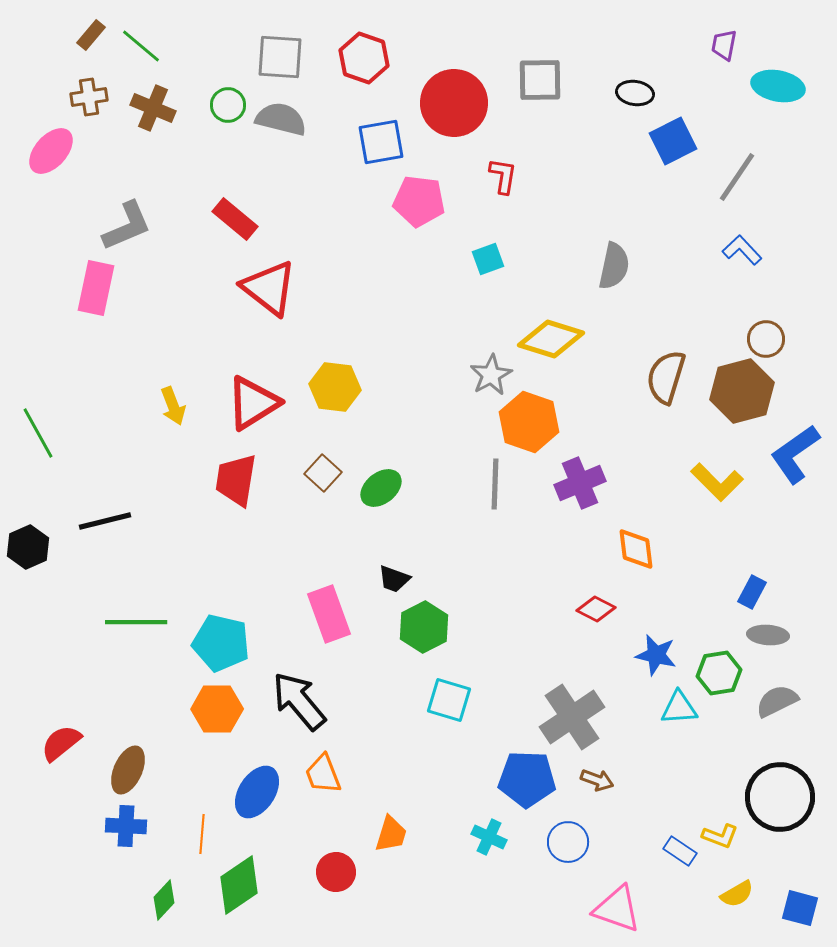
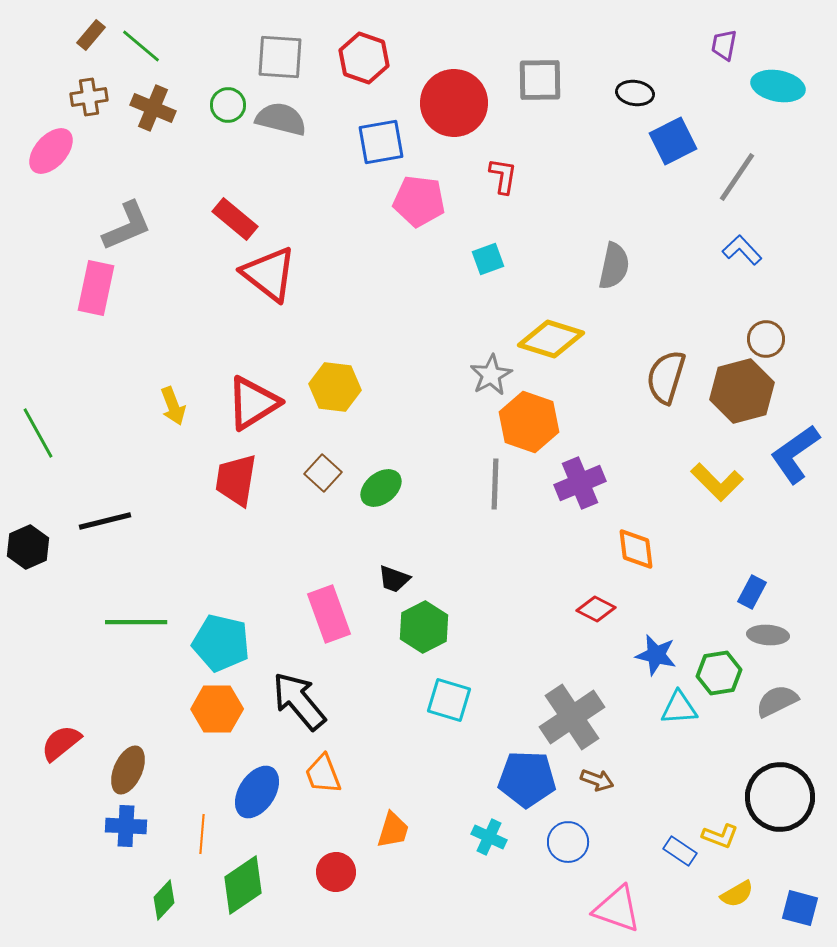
red triangle at (269, 288): moved 14 px up
orange trapezoid at (391, 834): moved 2 px right, 4 px up
green diamond at (239, 885): moved 4 px right
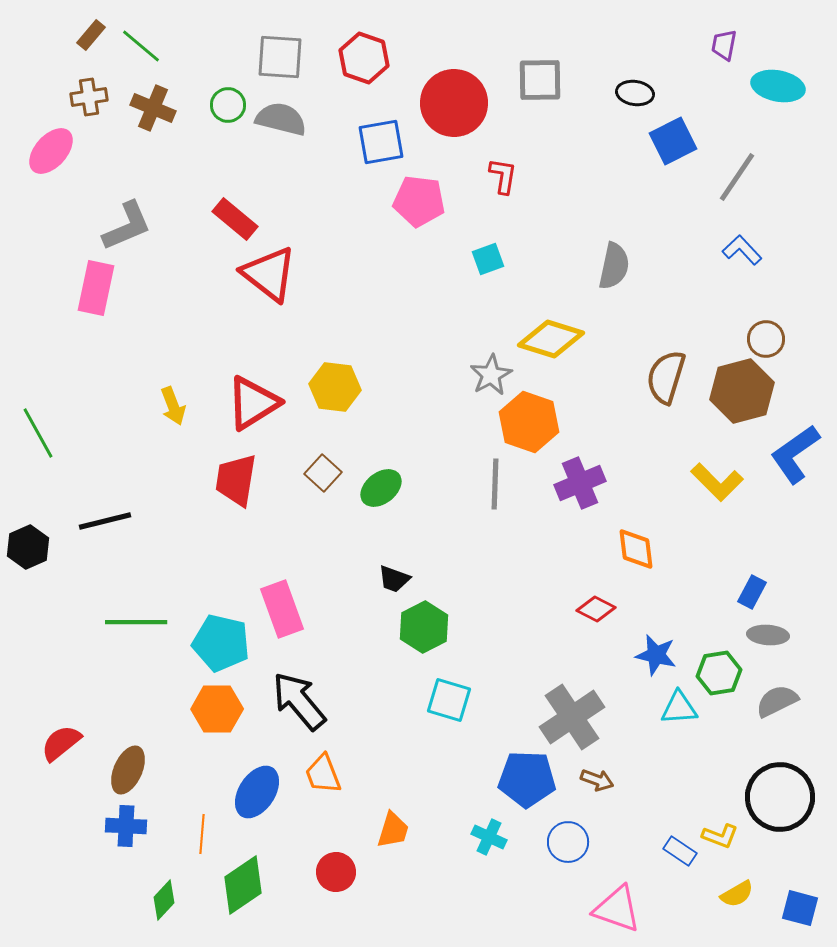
pink rectangle at (329, 614): moved 47 px left, 5 px up
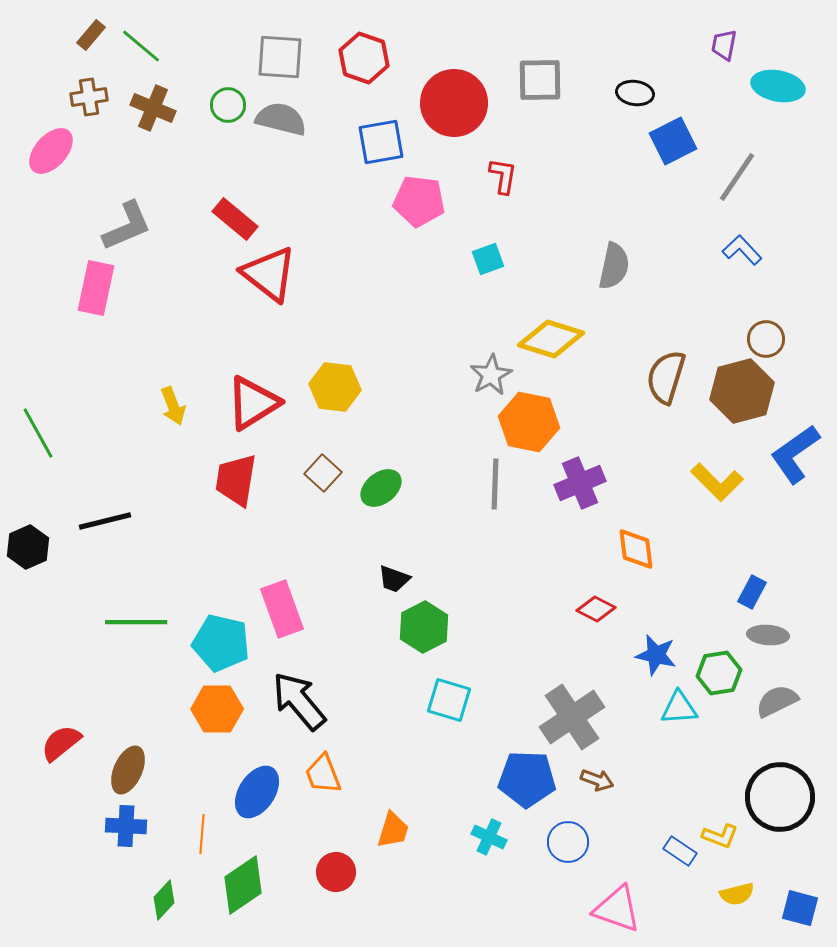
orange hexagon at (529, 422): rotated 8 degrees counterclockwise
yellow semicircle at (737, 894): rotated 16 degrees clockwise
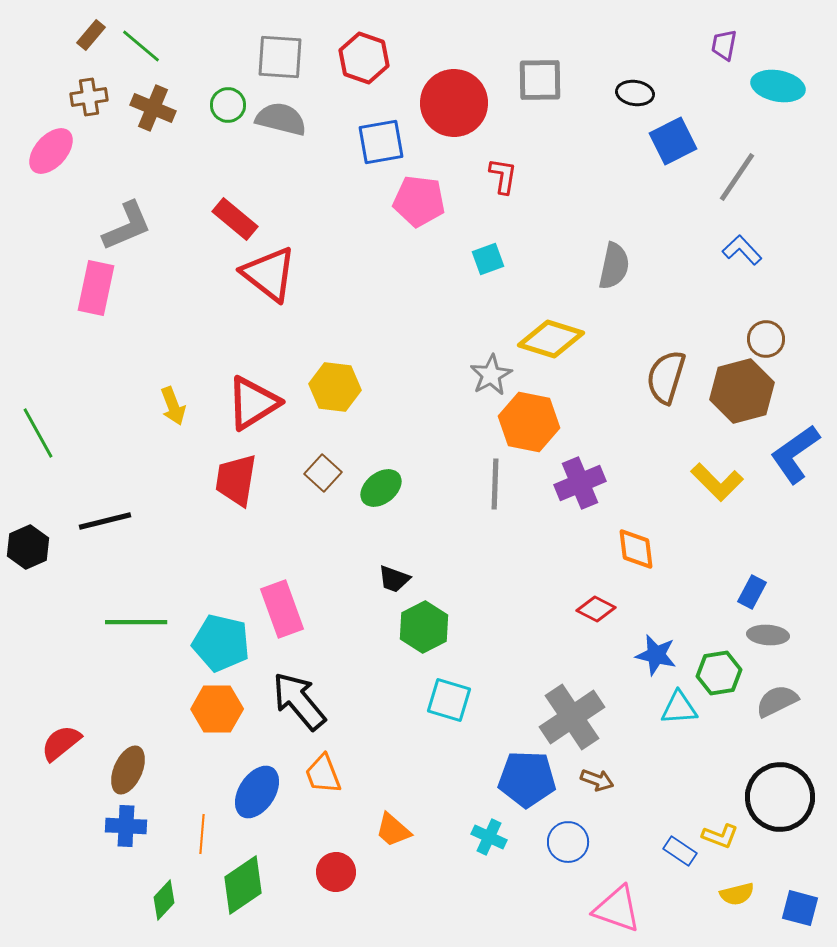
orange trapezoid at (393, 830): rotated 114 degrees clockwise
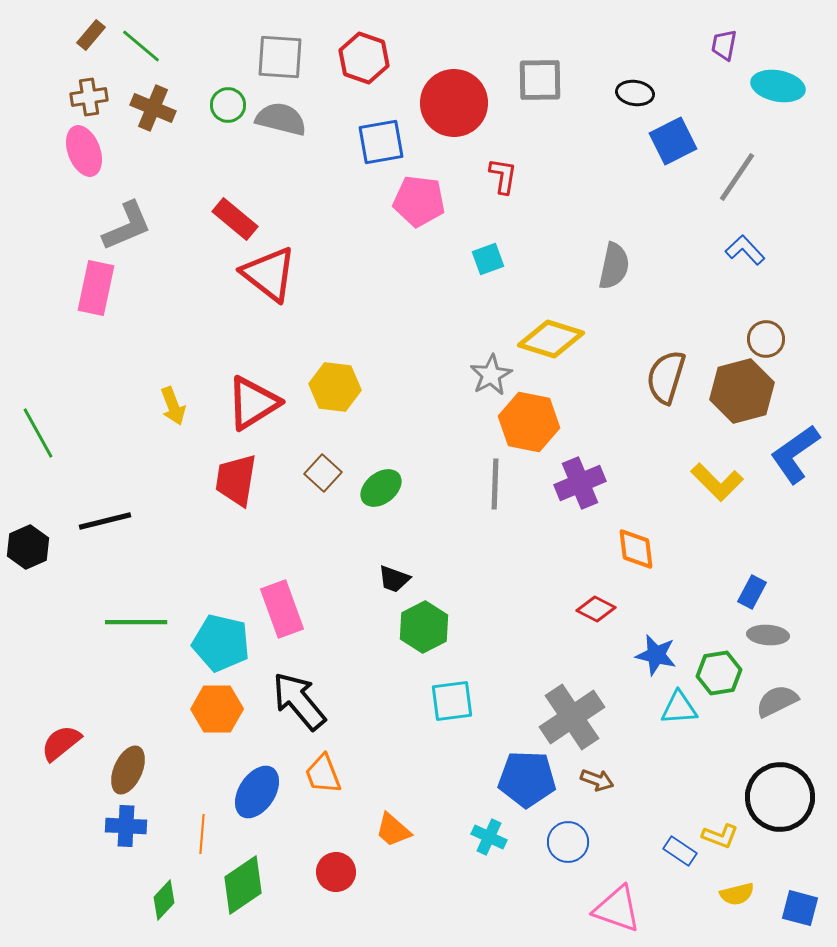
pink ellipse at (51, 151): moved 33 px right; rotated 63 degrees counterclockwise
blue L-shape at (742, 250): moved 3 px right
cyan square at (449, 700): moved 3 px right, 1 px down; rotated 24 degrees counterclockwise
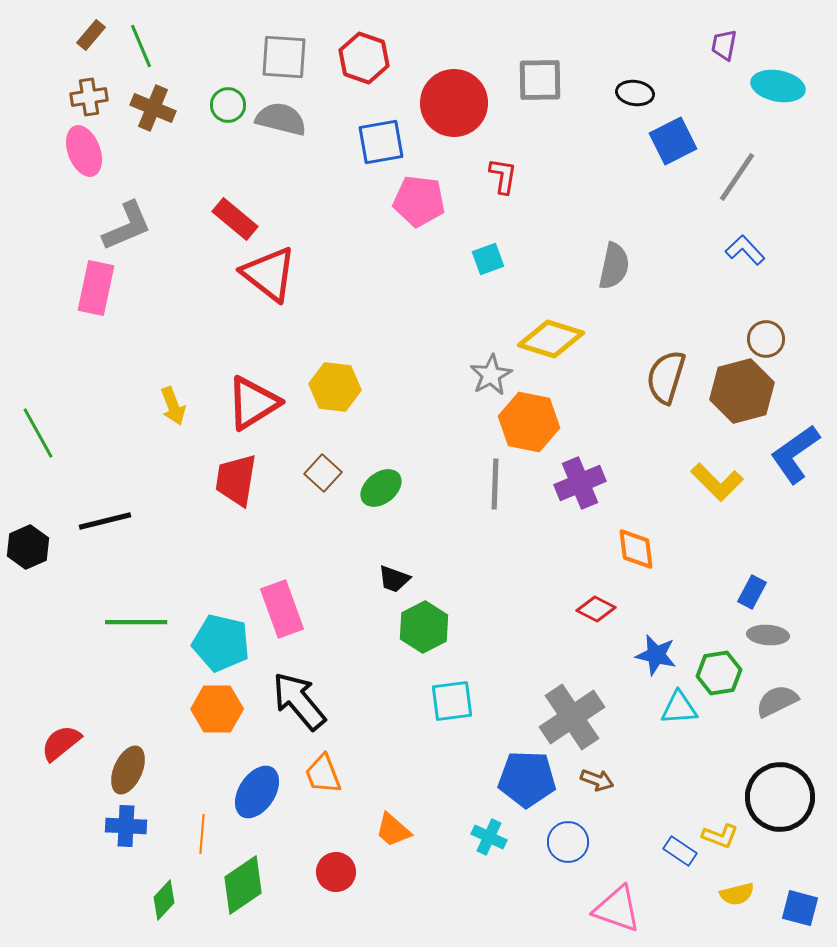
green line at (141, 46): rotated 27 degrees clockwise
gray square at (280, 57): moved 4 px right
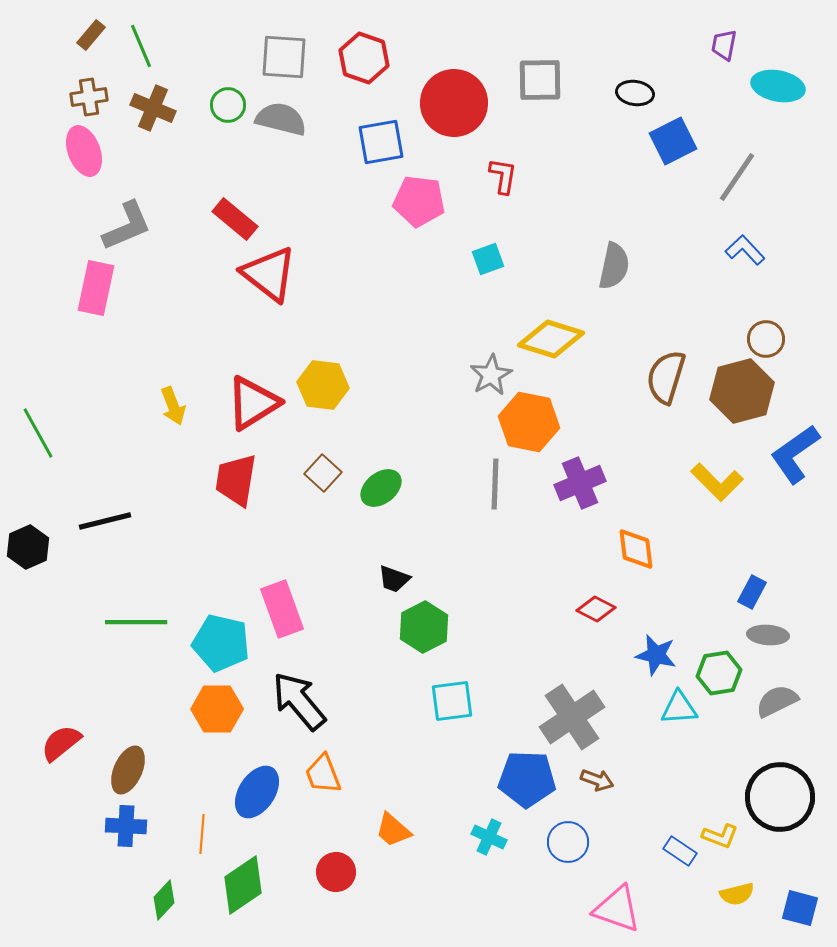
yellow hexagon at (335, 387): moved 12 px left, 2 px up
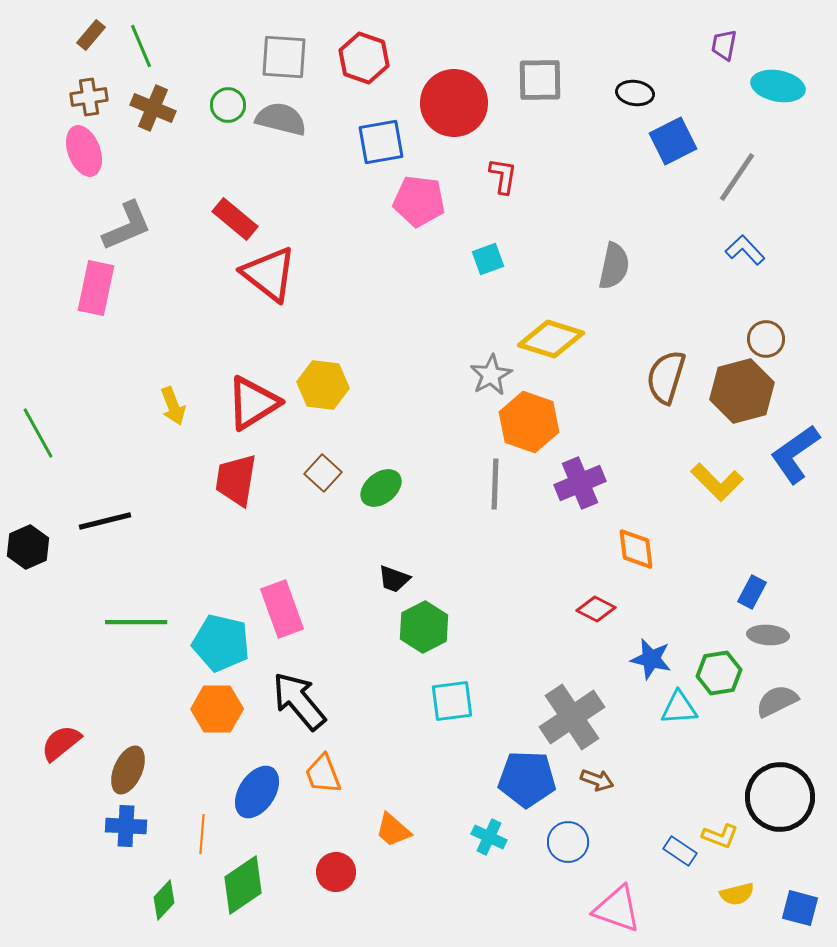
orange hexagon at (529, 422): rotated 8 degrees clockwise
blue star at (656, 655): moved 5 px left, 4 px down
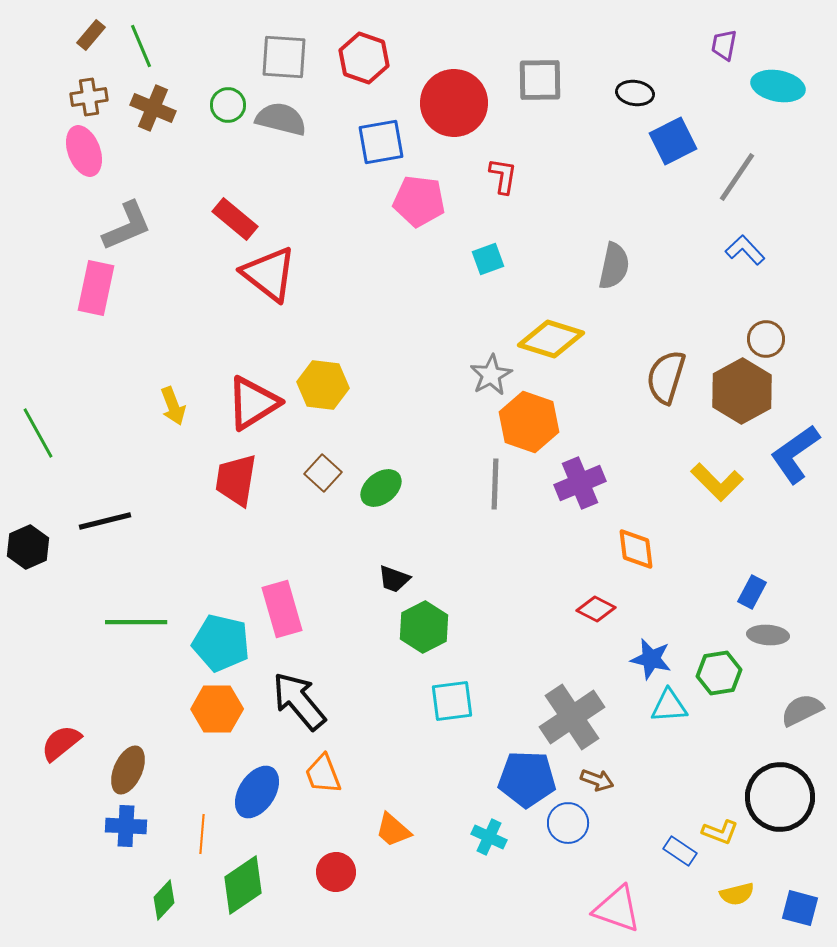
brown hexagon at (742, 391): rotated 14 degrees counterclockwise
pink rectangle at (282, 609): rotated 4 degrees clockwise
gray semicircle at (777, 701): moved 25 px right, 9 px down
cyan triangle at (679, 708): moved 10 px left, 2 px up
yellow L-shape at (720, 836): moved 4 px up
blue circle at (568, 842): moved 19 px up
